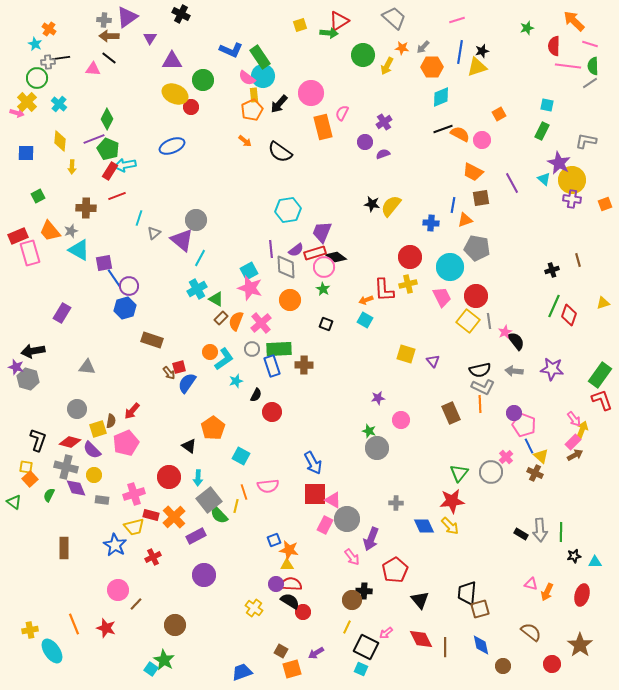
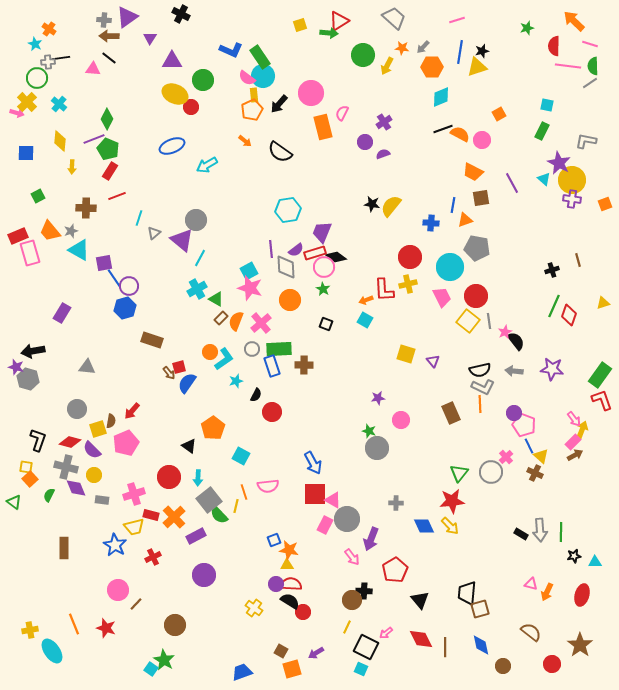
cyan arrow at (125, 165): moved 82 px right; rotated 20 degrees counterclockwise
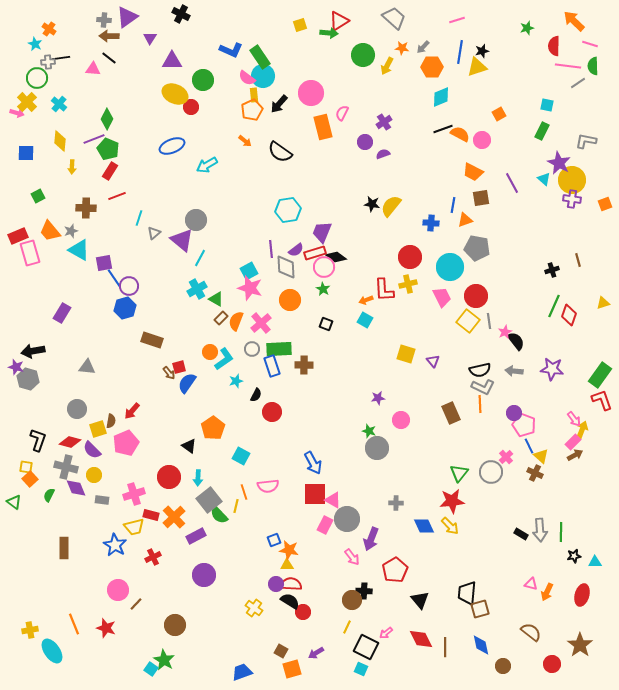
gray line at (590, 83): moved 12 px left
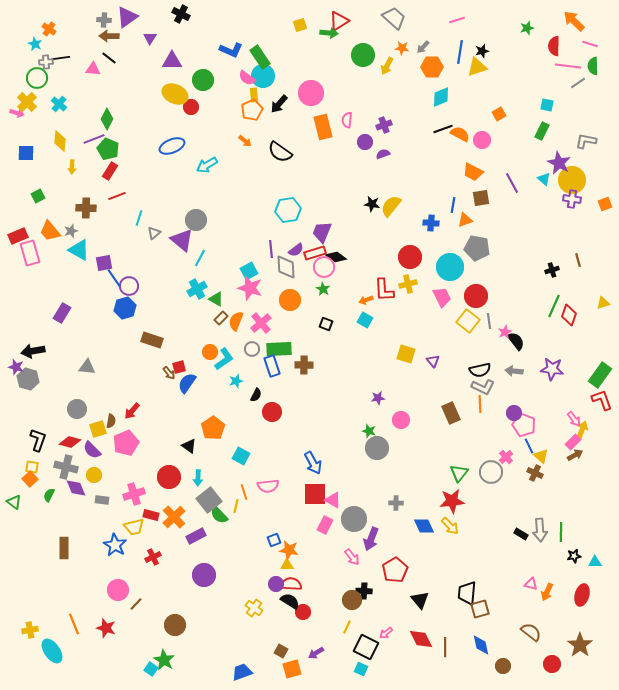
gray cross at (48, 62): moved 2 px left
pink semicircle at (342, 113): moved 5 px right, 7 px down; rotated 21 degrees counterclockwise
purple cross at (384, 122): moved 3 px down; rotated 14 degrees clockwise
yellow square at (26, 467): moved 6 px right
gray circle at (347, 519): moved 7 px right
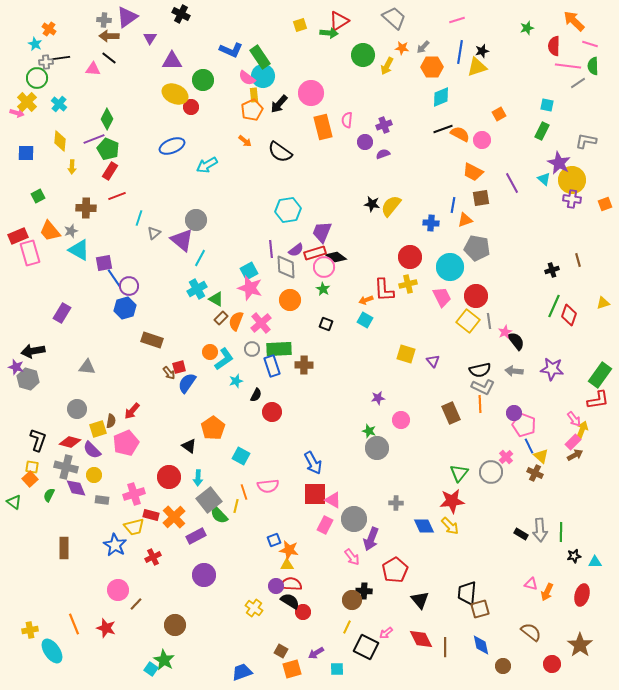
red L-shape at (602, 400): moved 4 px left; rotated 100 degrees clockwise
purple circle at (276, 584): moved 2 px down
cyan square at (361, 669): moved 24 px left; rotated 24 degrees counterclockwise
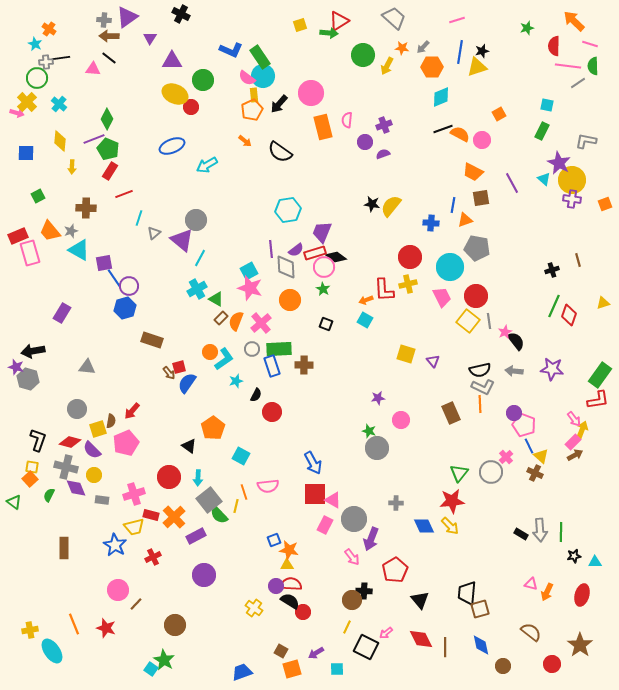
red line at (117, 196): moved 7 px right, 2 px up
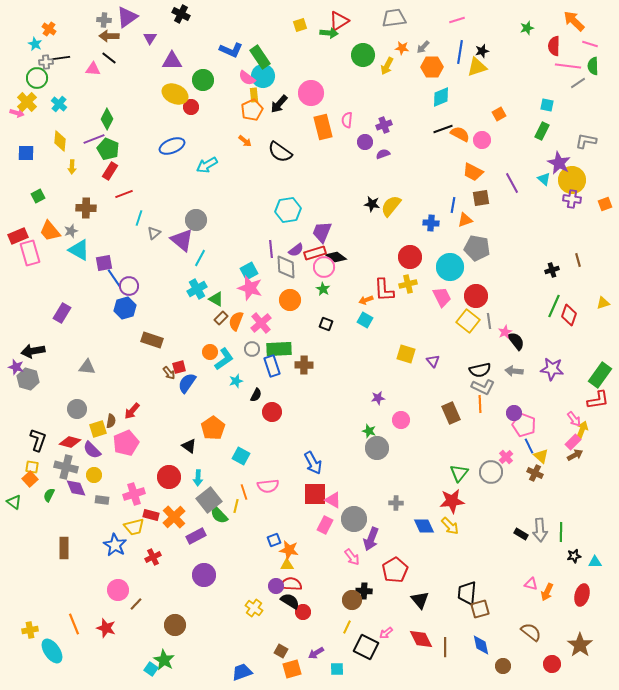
gray trapezoid at (394, 18): rotated 50 degrees counterclockwise
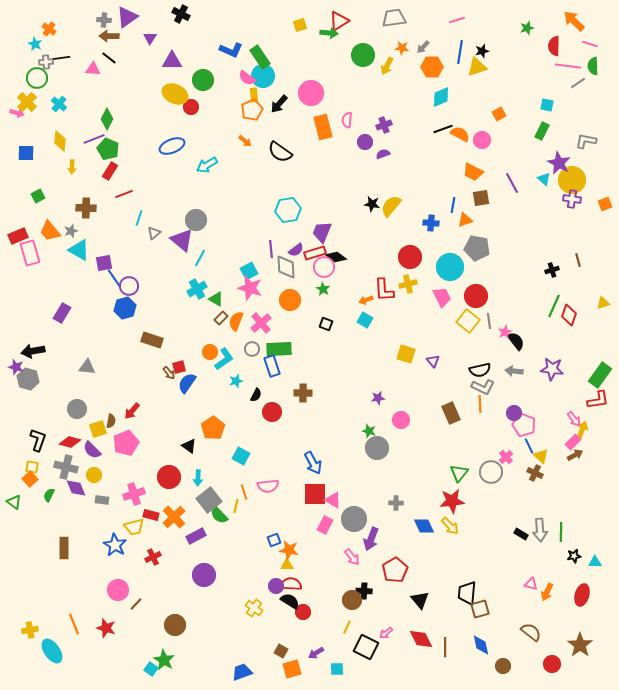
brown cross at (304, 365): moved 1 px left, 28 px down
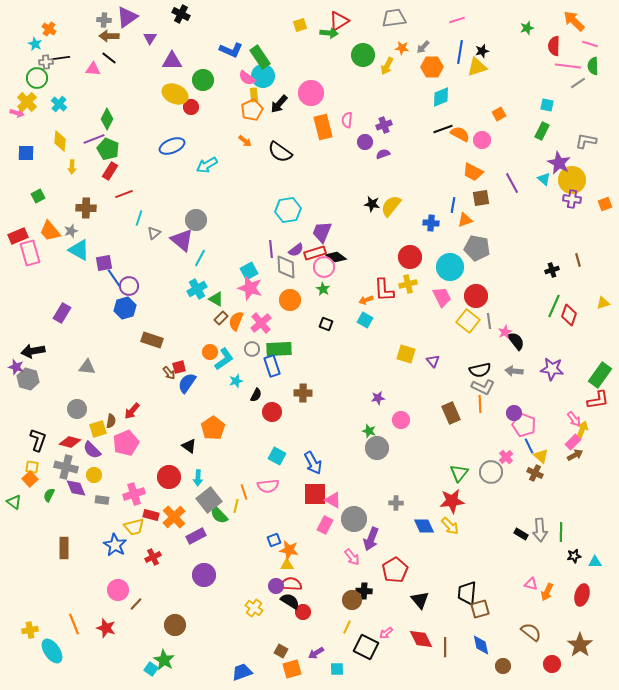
cyan square at (241, 456): moved 36 px right
